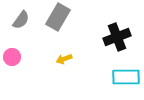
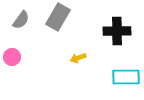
black cross: moved 6 px up; rotated 20 degrees clockwise
yellow arrow: moved 14 px right, 1 px up
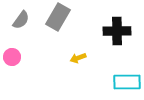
cyan rectangle: moved 1 px right, 5 px down
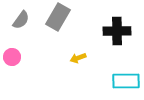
cyan rectangle: moved 1 px left, 1 px up
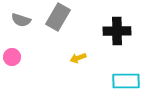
gray semicircle: rotated 72 degrees clockwise
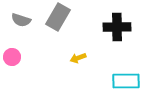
black cross: moved 4 px up
